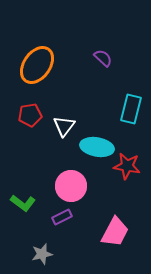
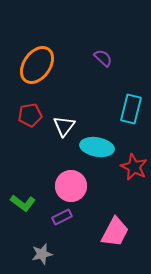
red star: moved 7 px right, 1 px down; rotated 16 degrees clockwise
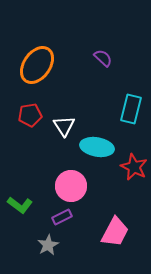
white triangle: rotated 10 degrees counterclockwise
green L-shape: moved 3 px left, 2 px down
gray star: moved 6 px right, 9 px up; rotated 15 degrees counterclockwise
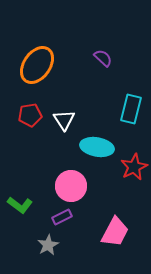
white triangle: moved 6 px up
red star: rotated 20 degrees clockwise
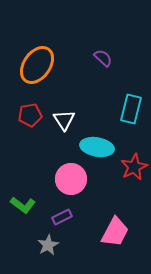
pink circle: moved 7 px up
green L-shape: moved 3 px right
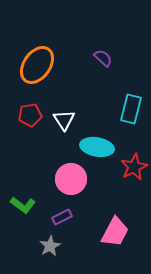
gray star: moved 2 px right, 1 px down
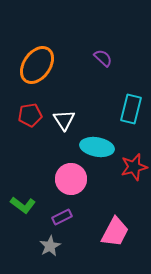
red star: rotated 12 degrees clockwise
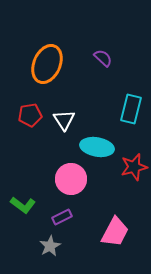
orange ellipse: moved 10 px right, 1 px up; rotated 12 degrees counterclockwise
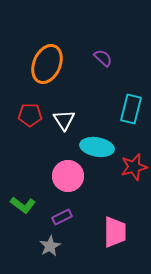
red pentagon: rotated 10 degrees clockwise
pink circle: moved 3 px left, 3 px up
pink trapezoid: rotated 28 degrees counterclockwise
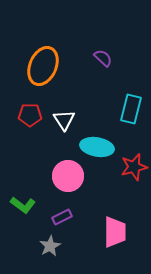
orange ellipse: moved 4 px left, 2 px down
